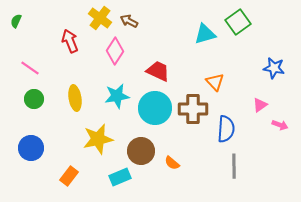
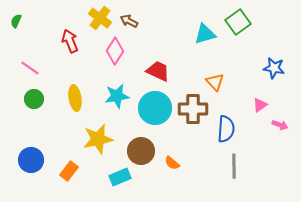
blue circle: moved 12 px down
orange rectangle: moved 5 px up
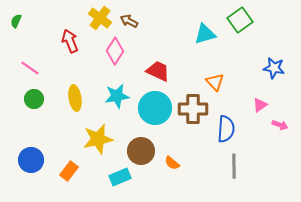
green square: moved 2 px right, 2 px up
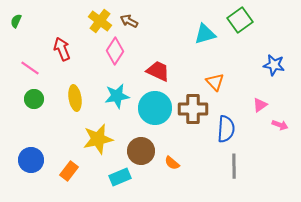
yellow cross: moved 3 px down
red arrow: moved 8 px left, 8 px down
blue star: moved 3 px up
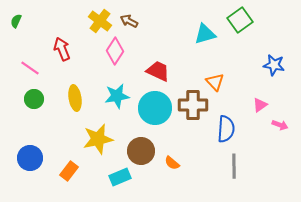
brown cross: moved 4 px up
blue circle: moved 1 px left, 2 px up
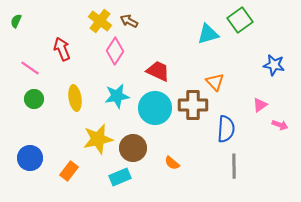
cyan triangle: moved 3 px right
brown circle: moved 8 px left, 3 px up
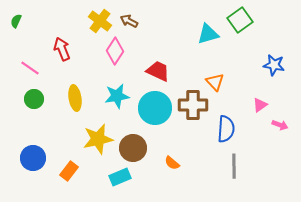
blue circle: moved 3 px right
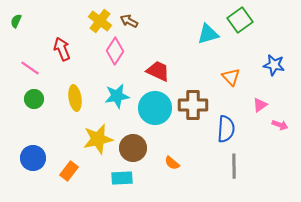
orange triangle: moved 16 px right, 5 px up
cyan rectangle: moved 2 px right, 1 px down; rotated 20 degrees clockwise
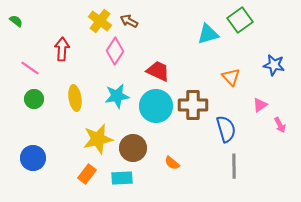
green semicircle: rotated 104 degrees clockwise
red arrow: rotated 25 degrees clockwise
cyan circle: moved 1 px right, 2 px up
pink arrow: rotated 42 degrees clockwise
blue semicircle: rotated 20 degrees counterclockwise
orange rectangle: moved 18 px right, 3 px down
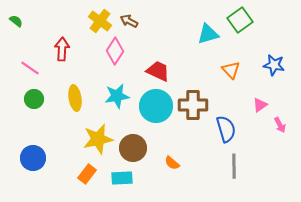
orange triangle: moved 7 px up
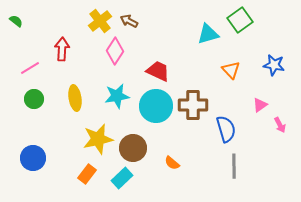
yellow cross: rotated 15 degrees clockwise
pink line: rotated 66 degrees counterclockwise
cyan rectangle: rotated 40 degrees counterclockwise
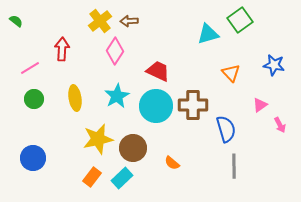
brown arrow: rotated 30 degrees counterclockwise
orange triangle: moved 3 px down
cyan star: rotated 20 degrees counterclockwise
orange rectangle: moved 5 px right, 3 px down
